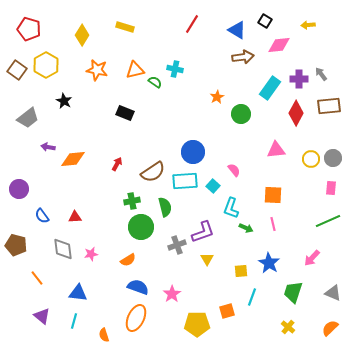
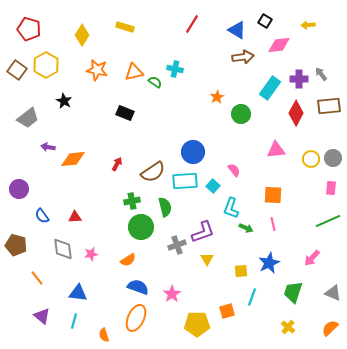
orange triangle at (135, 70): moved 1 px left, 2 px down
blue star at (269, 263): rotated 15 degrees clockwise
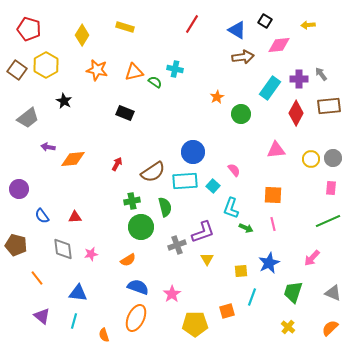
yellow pentagon at (197, 324): moved 2 px left
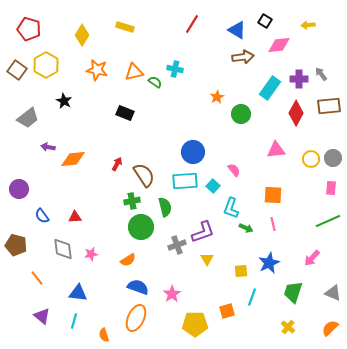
brown semicircle at (153, 172): moved 9 px left, 3 px down; rotated 90 degrees counterclockwise
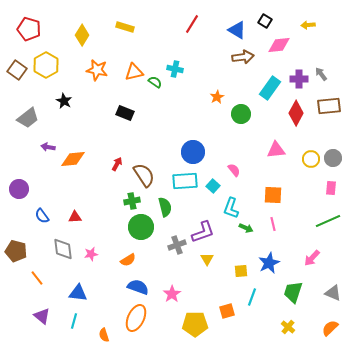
brown pentagon at (16, 245): moved 6 px down
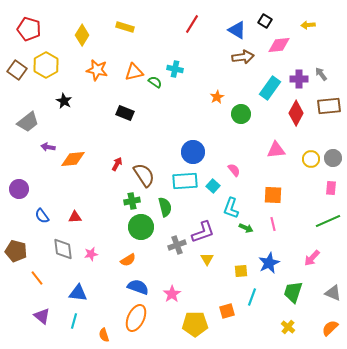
gray trapezoid at (28, 118): moved 4 px down
